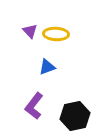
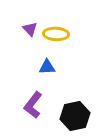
purple triangle: moved 2 px up
blue triangle: rotated 18 degrees clockwise
purple L-shape: moved 1 px left, 1 px up
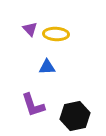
purple L-shape: rotated 56 degrees counterclockwise
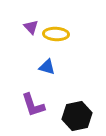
purple triangle: moved 1 px right, 2 px up
blue triangle: rotated 18 degrees clockwise
black hexagon: moved 2 px right
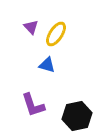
yellow ellipse: rotated 60 degrees counterclockwise
blue triangle: moved 2 px up
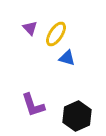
purple triangle: moved 1 px left, 1 px down
blue triangle: moved 20 px right, 7 px up
black hexagon: rotated 12 degrees counterclockwise
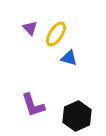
blue triangle: moved 2 px right
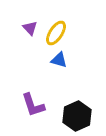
yellow ellipse: moved 1 px up
blue triangle: moved 10 px left, 2 px down
